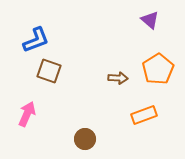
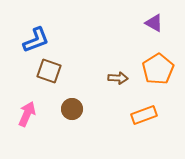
purple triangle: moved 4 px right, 3 px down; rotated 12 degrees counterclockwise
brown circle: moved 13 px left, 30 px up
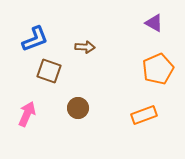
blue L-shape: moved 1 px left, 1 px up
orange pentagon: rotated 8 degrees clockwise
brown arrow: moved 33 px left, 31 px up
brown circle: moved 6 px right, 1 px up
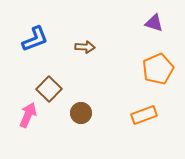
purple triangle: rotated 12 degrees counterclockwise
brown square: moved 18 px down; rotated 25 degrees clockwise
brown circle: moved 3 px right, 5 px down
pink arrow: moved 1 px right, 1 px down
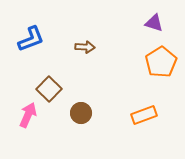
blue L-shape: moved 4 px left
orange pentagon: moved 3 px right, 7 px up; rotated 8 degrees counterclockwise
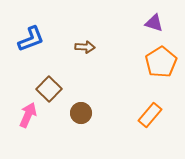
orange rectangle: moved 6 px right; rotated 30 degrees counterclockwise
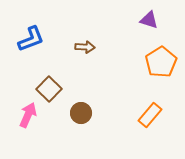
purple triangle: moved 5 px left, 3 px up
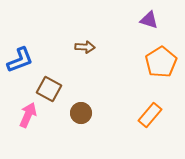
blue L-shape: moved 11 px left, 21 px down
brown square: rotated 15 degrees counterclockwise
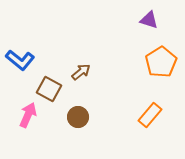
brown arrow: moved 4 px left, 25 px down; rotated 42 degrees counterclockwise
blue L-shape: rotated 60 degrees clockwise
brown circle: moved 3 px left, 4 px down
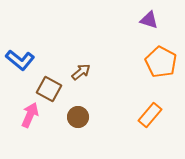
orange pentagon: rotated 12 degrees counterclockwise
pink arrow: moved 2 px right
